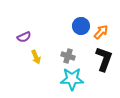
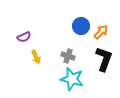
cyan star: rotated 15 degrees clockwise
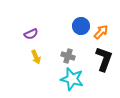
purple semicircle: moved 7 px right, 3 px up
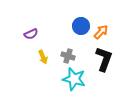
yellow arrow: moved 7 px right
cyan star: moved 2 px right
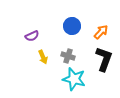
blue circle: moved 9 px left
purple semicircle: moved 1 px right, 2 px down
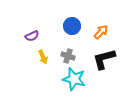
black L-shape: rotated 125 degrees counterclockwise
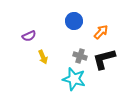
blue circle: moved 2 px right, 5 px up
purple semicircle: moved 3 px left
gray cross: moved 12 px right
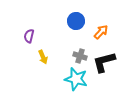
blue circle: moved 2 px right
purple semicircle: rotated 128 degrees clockwise
black L-shape: moved 3 px down
cyan star: moved 2 px right
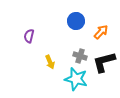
yellow arrow: moved 7 px right, 5 px down
